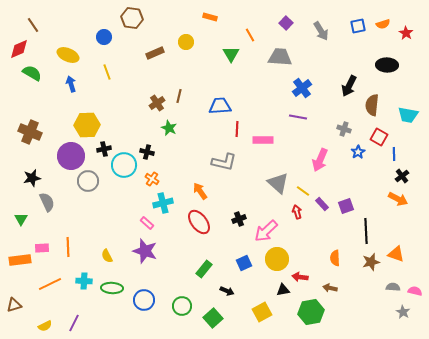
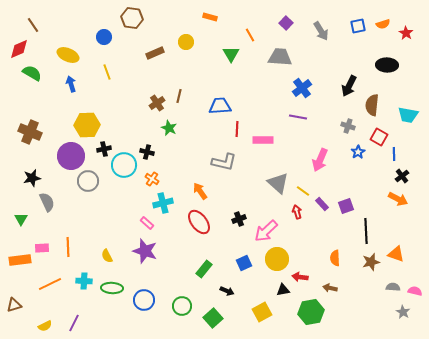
gray cross at (344, 129): moved 4 px right, 3 px up
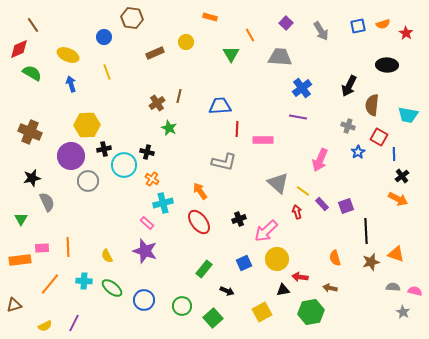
orange semicircle at (335, 258): rotated 14 degrees counterclockwise
orange line at (50, 284): rotated 25 degrees counterclockwise
green ellipse at (112, 288): rotated 35 degrees clockwise
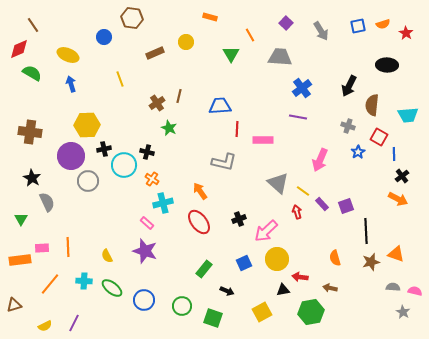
yellow line at (107, 72): moved 13 px right, 7 px down
cyan trapezoid at (408, 115): rotated 15 degrees counterclockwise
brown cross at (30, 132): rotated 15 degrees counterclockwise
black star at (32, 178): rotated 30 degrees counterclockwise
green square at (213, 318): rotated 30 degrees counterclockwise
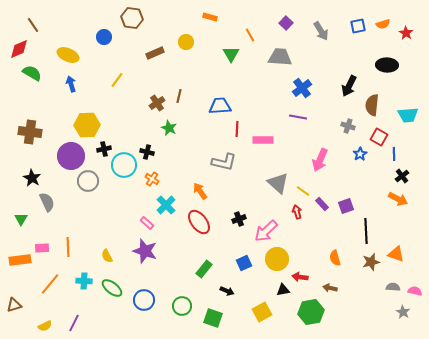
yellow line at (120, 79): moved 3 px left, 1 px down; rotated 56 degrees clockwise
blue star at (358, 152): moved 2 px right, 2 px down
cyan cross at (163, 203): moved 3 px right, 2 px down; rotated 30 degrees counterclockwise
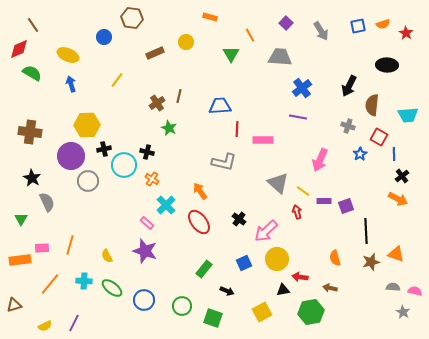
purple rectangle at (322, 204): moved 2 px right, 3 px up; rotated 48 degrees counterclockwise
black cross at (239, 219): rotated 32 degrees counterclockwise
orange line at (68, 247): moved 2 px right, 2 px up; rotated 18 degrees clockwise
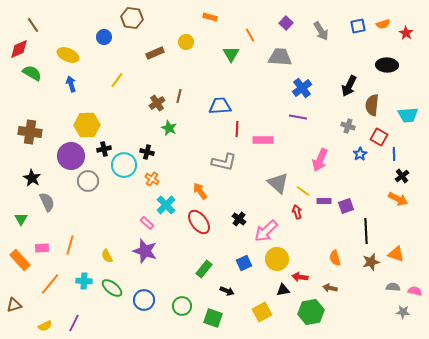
orange rectangle at (20, 260): rotated 55 degrees clockwise
gray star at (403, 312): rotated 24 degrees counterclockwise
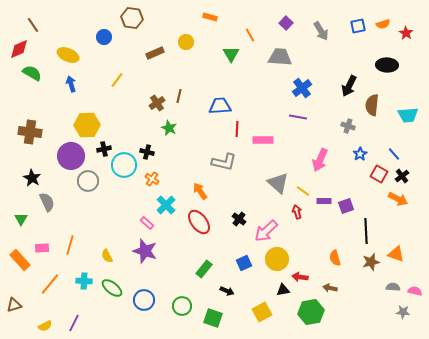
red square at (379, 137): moved 37 px down
blue line at (394, 154): rotated 40 degrees counterclockwise
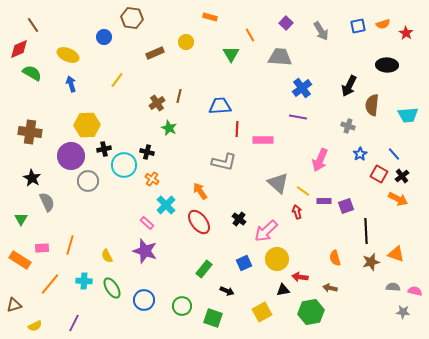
orange rectangle at (20, 260): rotated 15 degrees counterclockwise
green ellipse at (112, 288): rotated 20 degrees clockwise
yellow semicircle at (45, 326): moved 10 px left
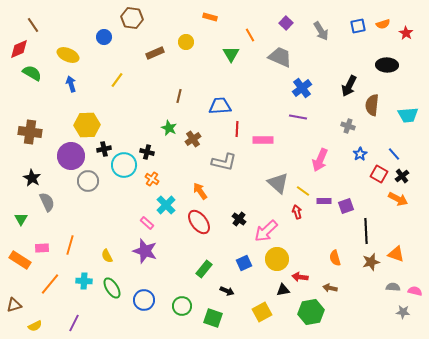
gray trapezoid at (280, 57): rotated 20 degrees clockwise
brown cross at (157, 103): moved 36 px right, 36 px down
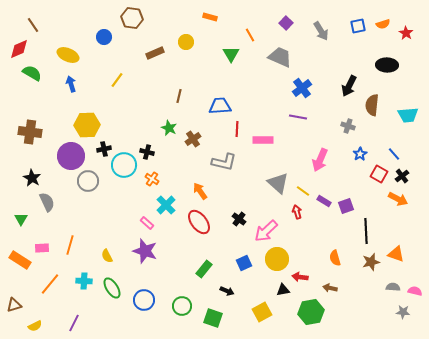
purple rectangle at (324, 201): rotated 32 degrees clockwise
